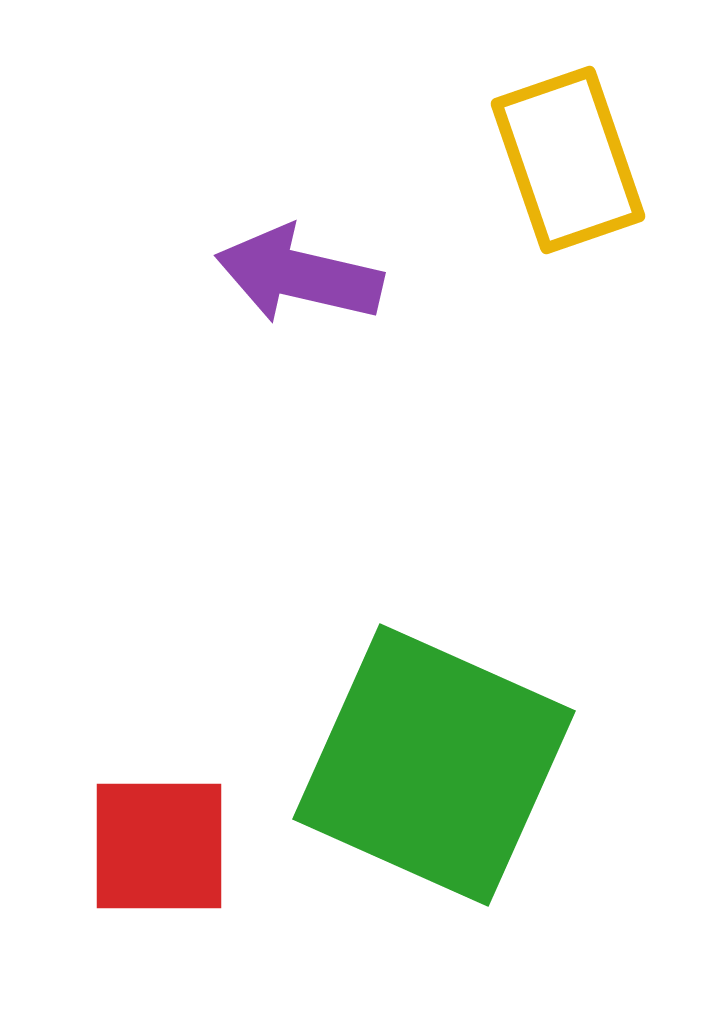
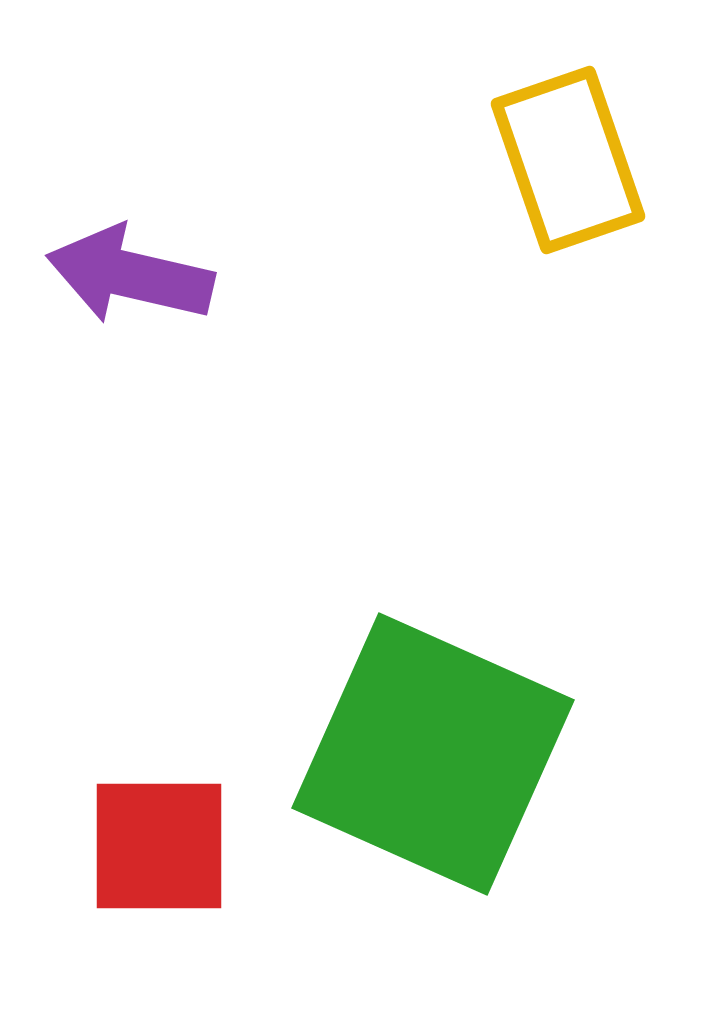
purple arrow: moved 169 px left
green square: moved 1 px left, 11 px up
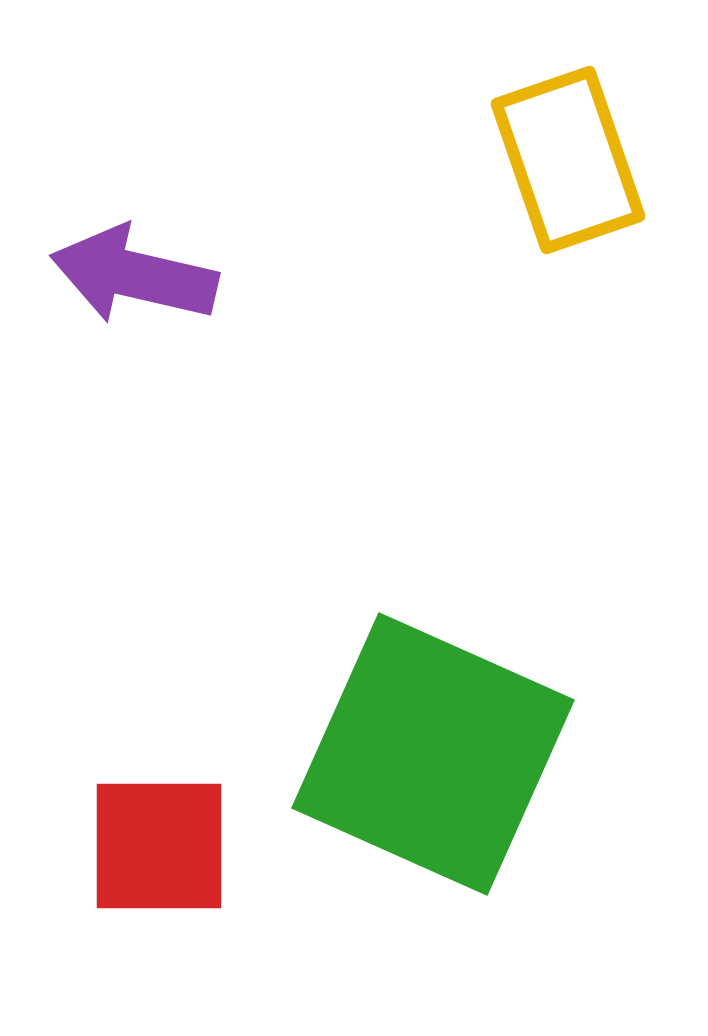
purple arrow: moved 4 px right
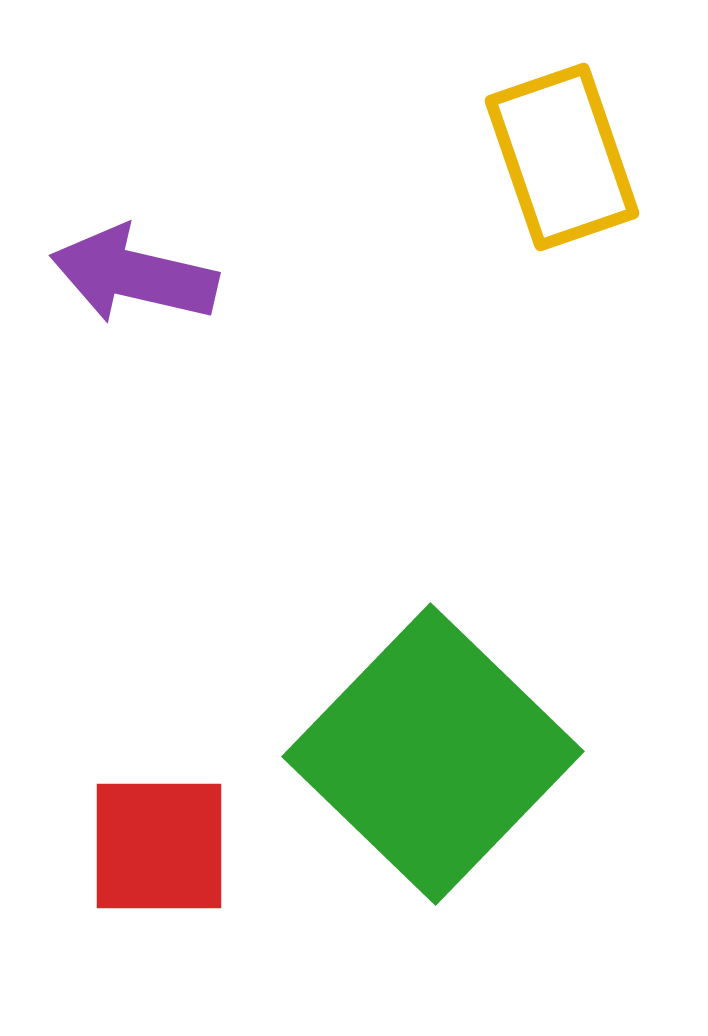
yellow rectangle: moved 6 px left, 3 px up
green square: rotated 20 degrees clockwise
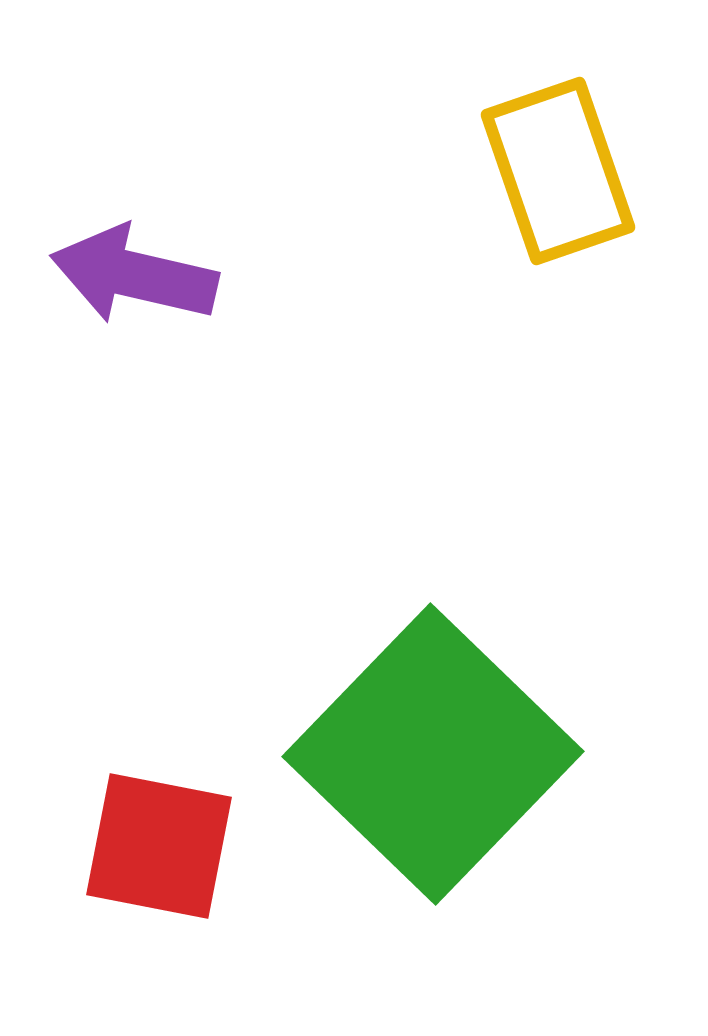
yellow rectangle: moved 4 px left, 14 px down
red square: rotated 11 degrees clockwise
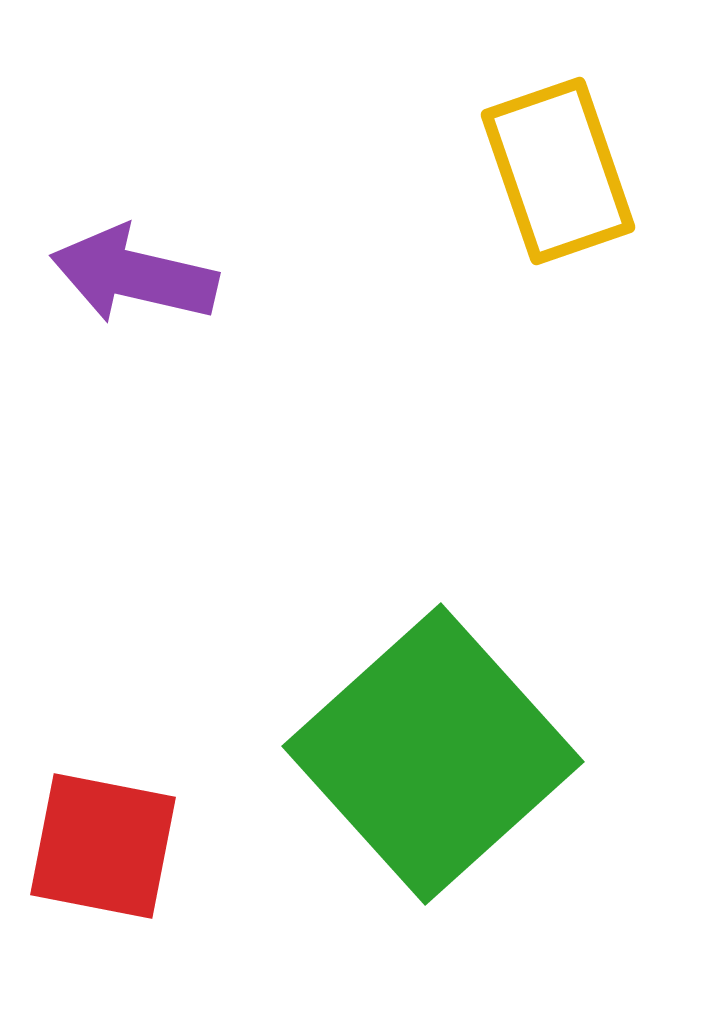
green square: rotated 4 degrees clockwise
red square: moved 56 px left
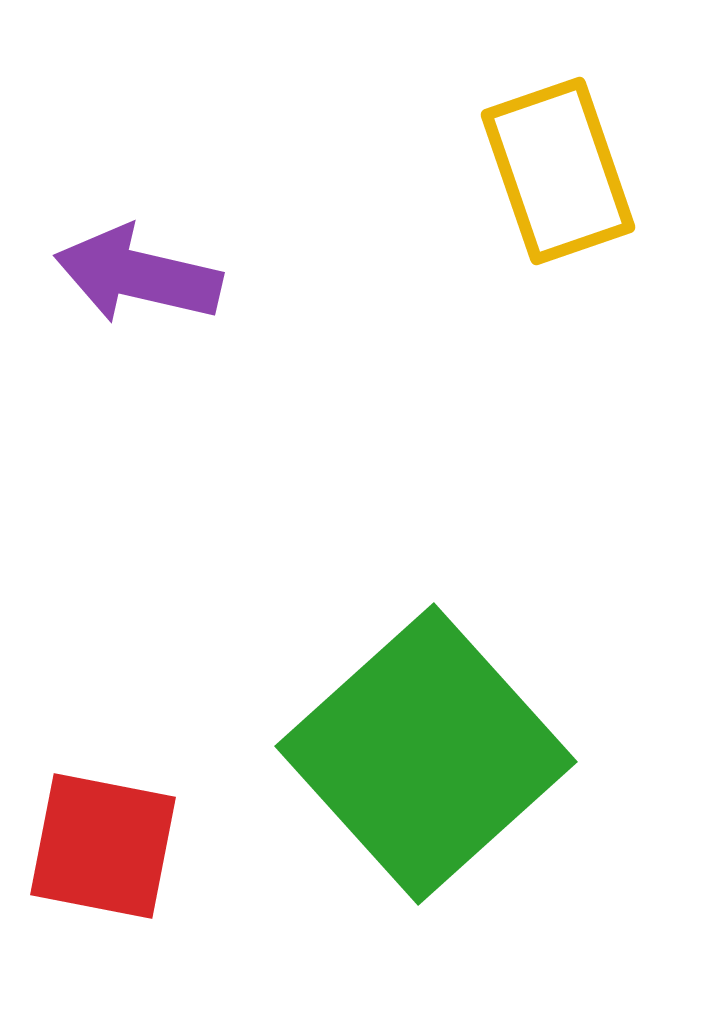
purple arrow: moved 4 px right
green square: moved 7 px left
